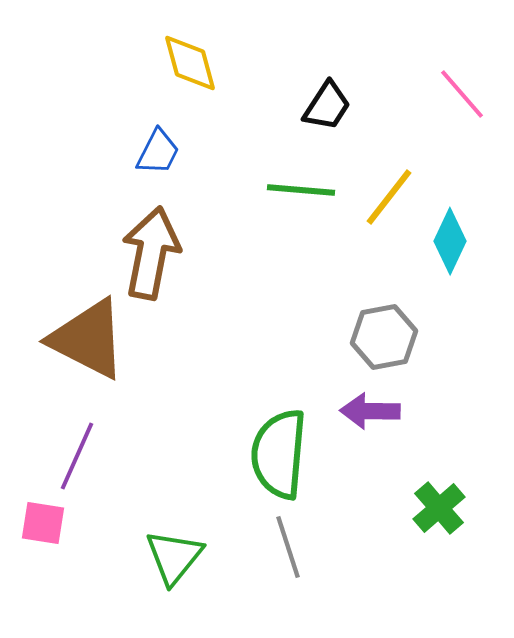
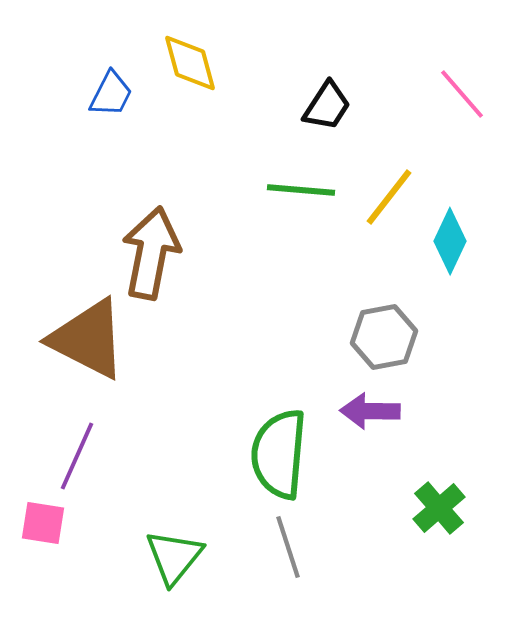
blue trapezoid: moved 47 px left, 58 px up
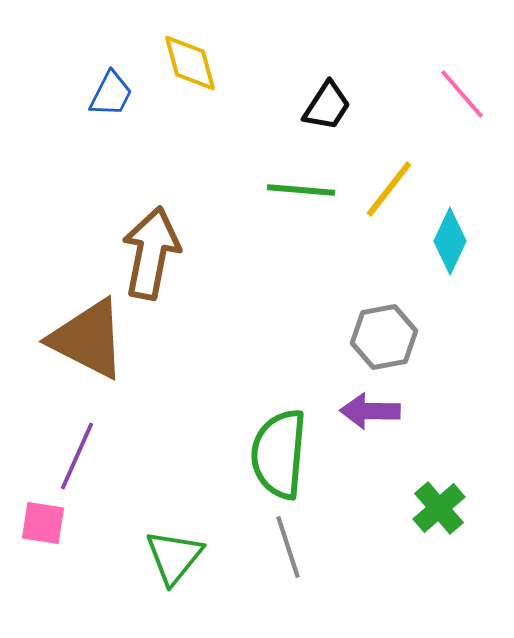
yellow line: moved 8 px up
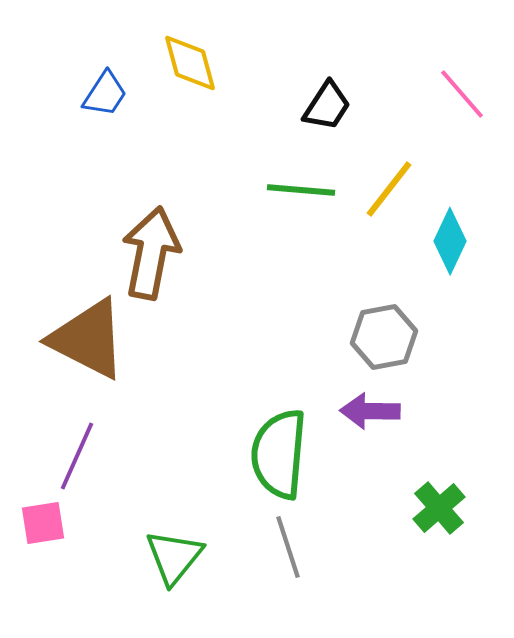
blue trapezoid: moved 6 px left; rotated 6 degrees clockwise
pink square: rotated 18 degrees counterclockwise
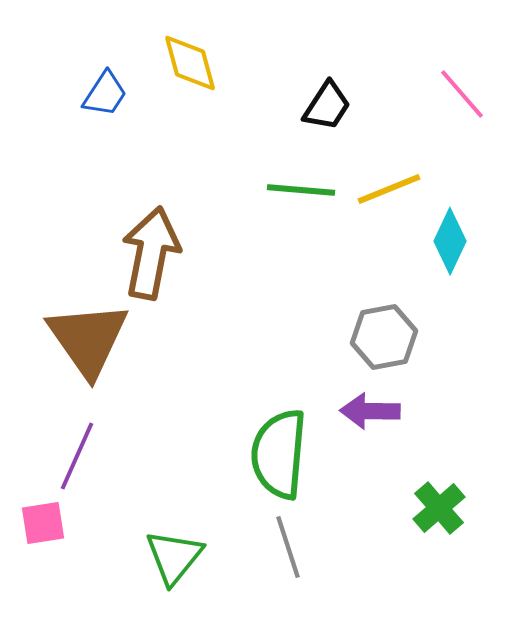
yellow line: rotated 30 degrees clockwise
brown triangle: rotated 28 degrees clockwise
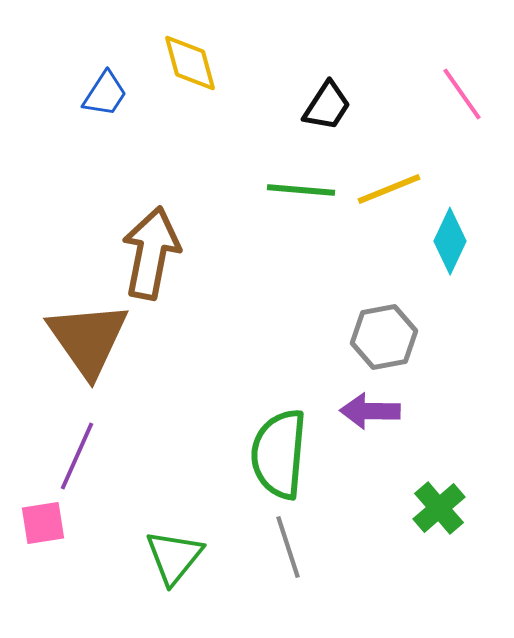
pink line: rotated 6 degrees clockwise
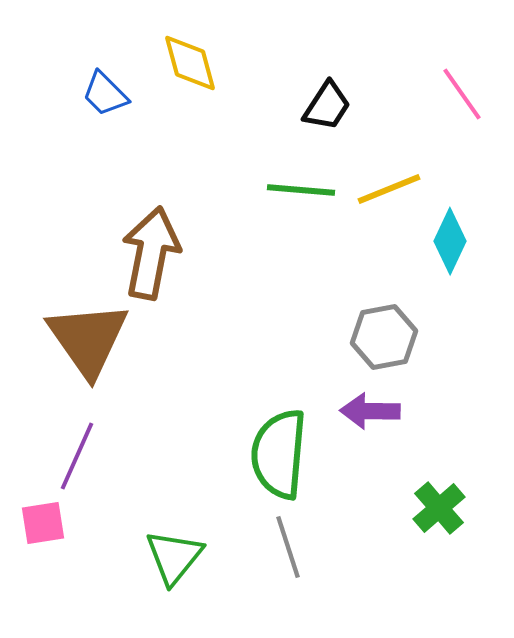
blue trapezoid: rotated 102 degrees clockwise
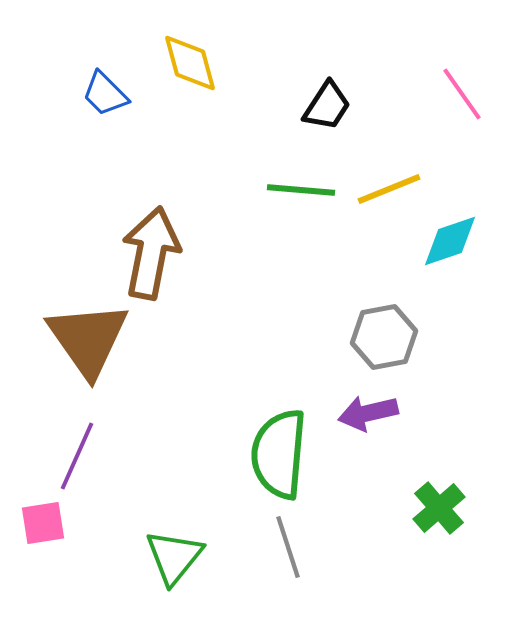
cyan diamond: rotated 46 degrees clockwise
purple arrow: moved 2 px left, 2 px down; rotated 14 degrees counterclockwise
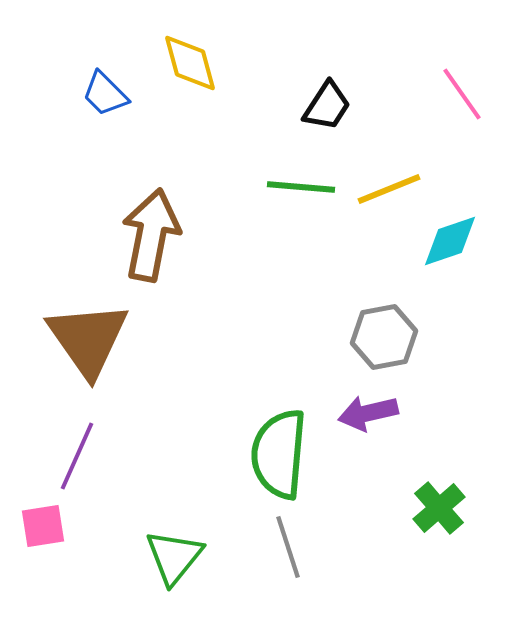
green line: moved 3 px up
brown arrow: moved 18 px up
pink square: moved 3 px down
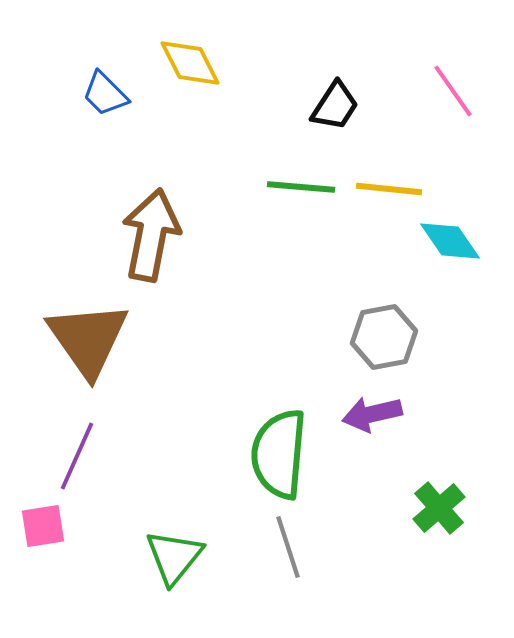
yellow diamond: rotated 12 degrees counterclockwise
pink line: moved 9 px left, 3 px up
black trapezoid: moved 8 px right
yellow line: rotated 28 degrees clockwise
cyan diamond: rotated 74 degrees clockwise
purple arrow: moved 4 px right, 1 px down
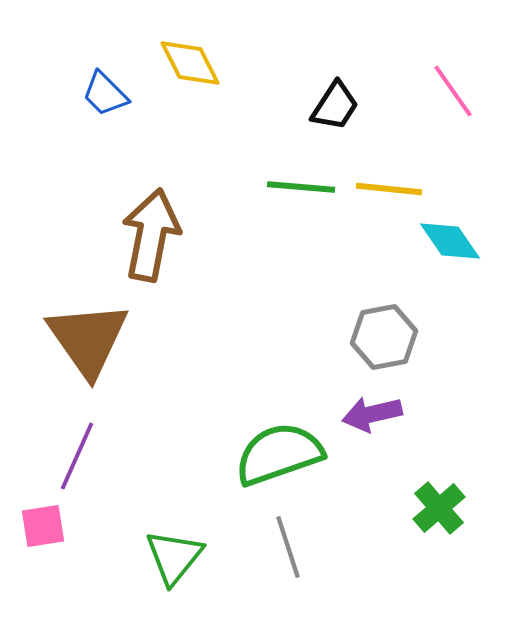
green semicircle: rotated 66 degrees clockwise
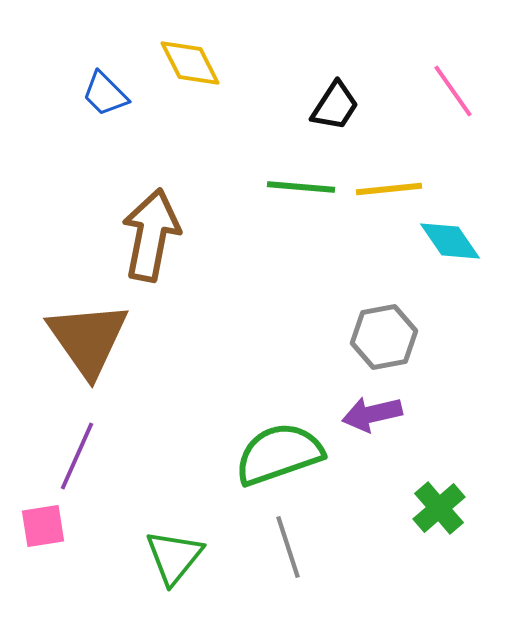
yellow line: rotated 12 degrees counterclockwise
